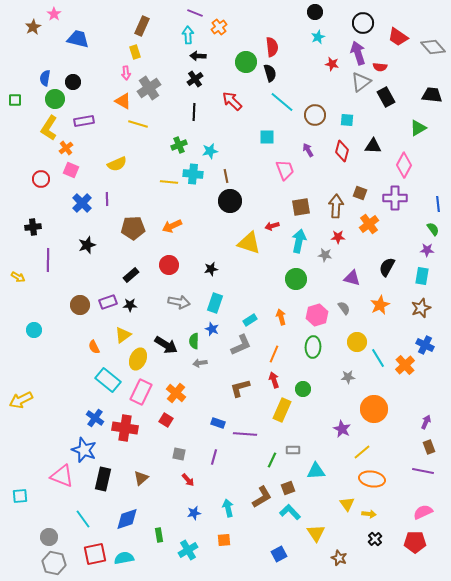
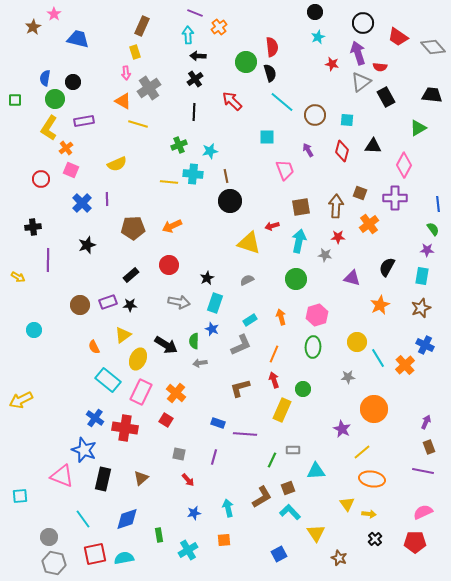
black star at (211, 269): moved 4 px left, 9 px down; rotated 16 degrees counterclockwise
gray semicircle at (344, 308): moved 97 px left, 28 px up; rotated 80 degrees counterclockwise
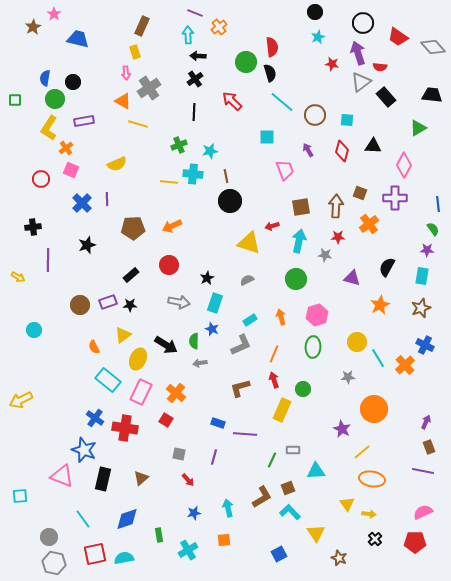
black rectangle at (386, 97): rotated 12 degrees counterclockwise
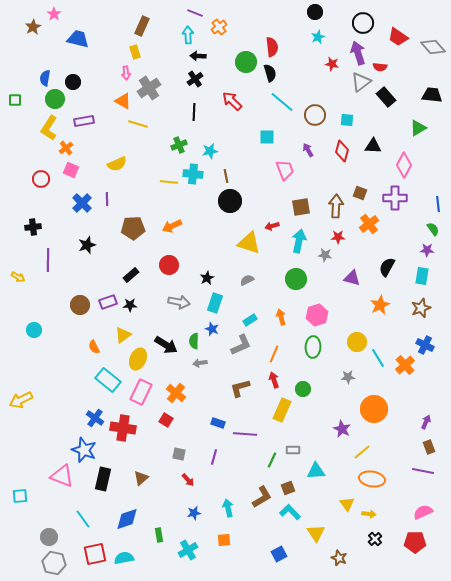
red cross at (125, 428): moved 2 px left
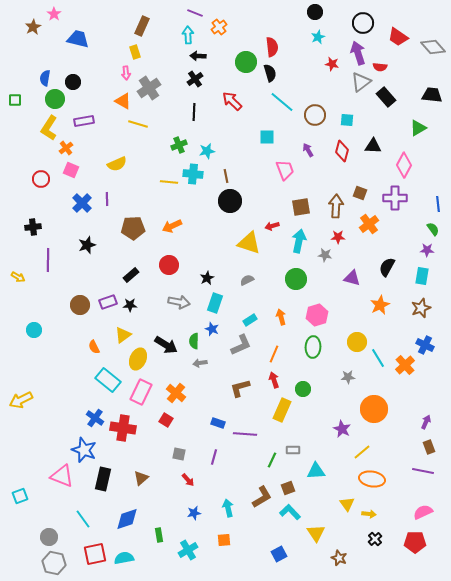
cyan star at (210, 151): moved 3 px left
cyan square at (20, 496): rotated 14 degrees counterclockwise
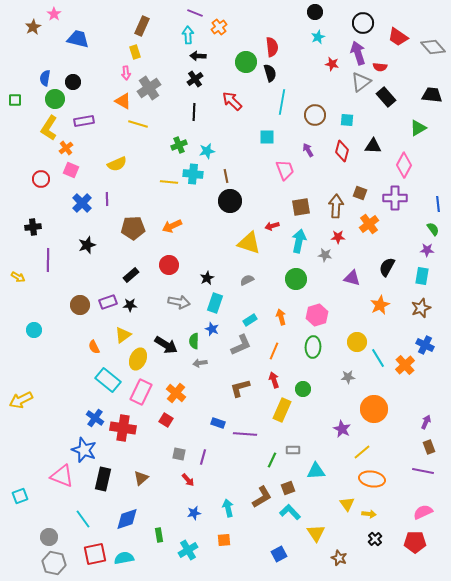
cyan line at (282, 102): rotated 60 degrees clockwise
orange line at (274, 354): moved 3 px up
purple line at (214, 457): moved 11 px left
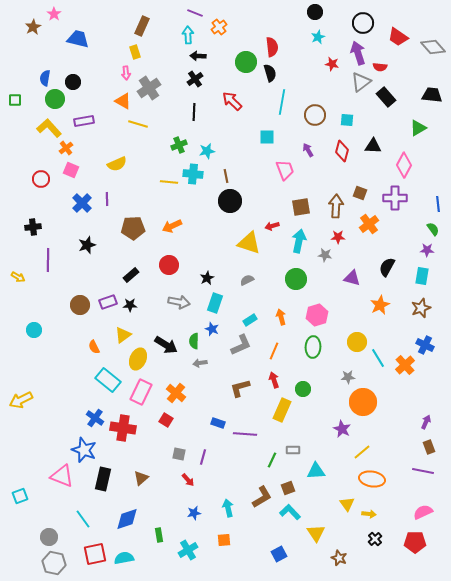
yellow L-shape at (49, 128): rotated 105 degrees clockwise
orange circle at (374, 409): moved 11 px left, 7 px up
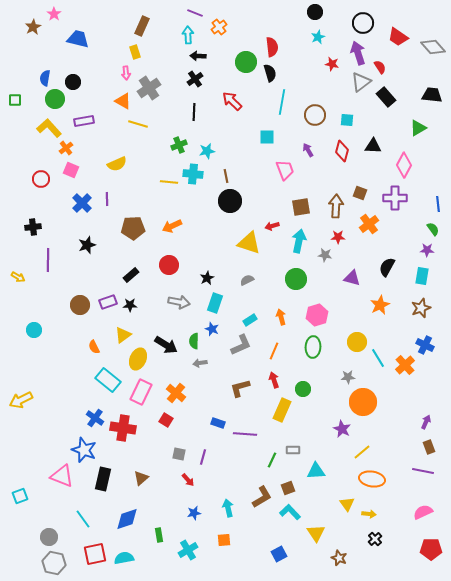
red semicircle at (380, 67): rotated 128 degrees counterclockwise
red pentagon at (415, 542): moved 16 px right, 7 px down
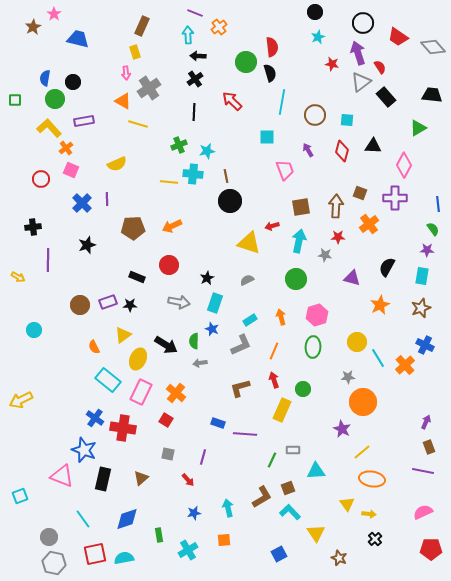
black rectangle at (131, 275): moved 6 px right, 2 px down; rotated 63 degrees clockwise
gray square at (179, 454): moved 11 px left
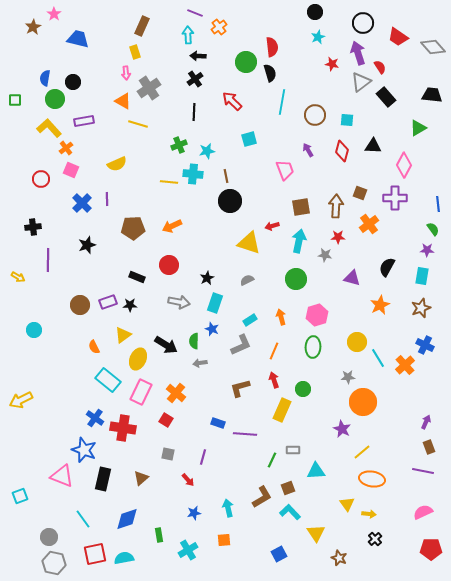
cyan square at (267, 137): moved 18 px left, 2 px down; rotated 14 degrees counterclockwise
